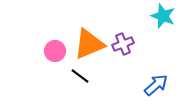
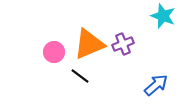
pink circle: moved 1 px left, 1 px down
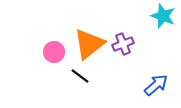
orange triangle: rotated 16 degrees counterclockwise
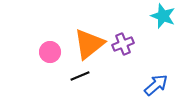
pink circle: moved 4 px left
black line: rotated 60 degrees counterclockwise
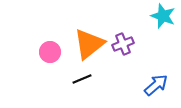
black line: moved 2 px right, 3 px down
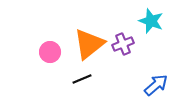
cyan star: moved 12 px left, 5 px down
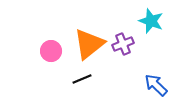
pink circle: moved 1 px right, 1 px up
blue arrow: rotated 95 degrees counterclockwise
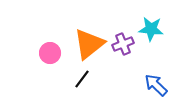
cyan star: moved 8 px down; rotated 15 degrees counterclockwise
pink circle: moved 1 px left, 2 px down
black line: rotated 30 degrees counterclockwise
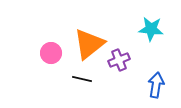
purple cross: moved 4 px left, 16 px down
pink circle: moved 1 px right
black line: rotated 66 degrees clockwise
blue arrow: rotated 55 degrees clockwise
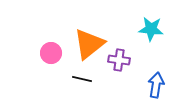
purple cross: rotated 30 degrees clockwise
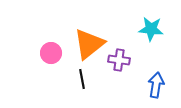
black line: rotated 66 degrees clockwise
